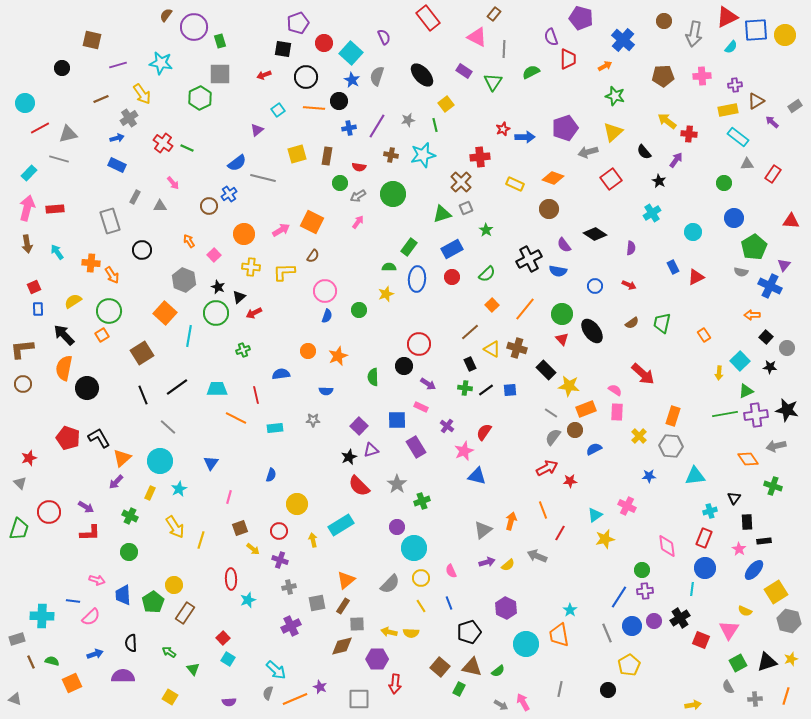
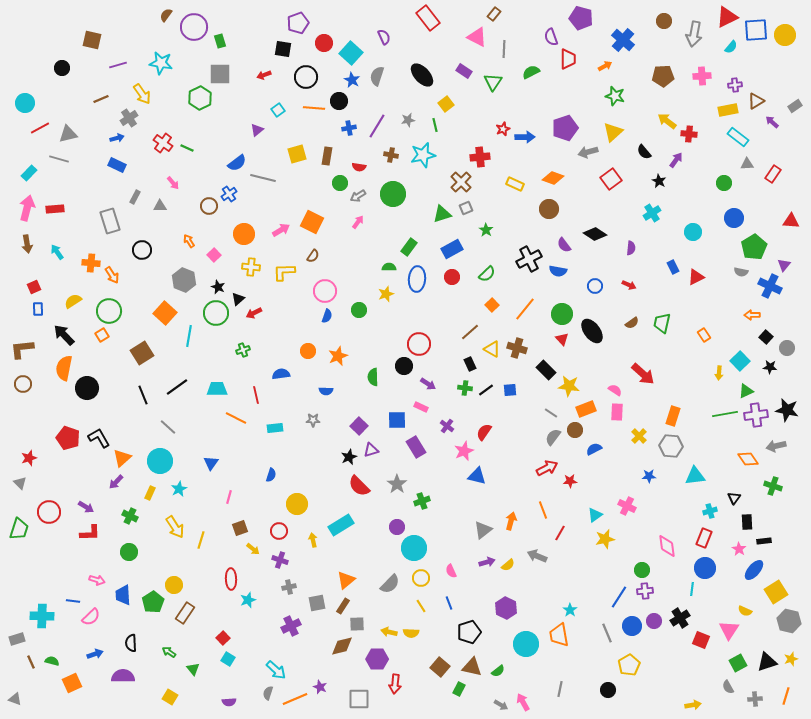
black triangle at (239, 297): moved 1 px left, 2 px down
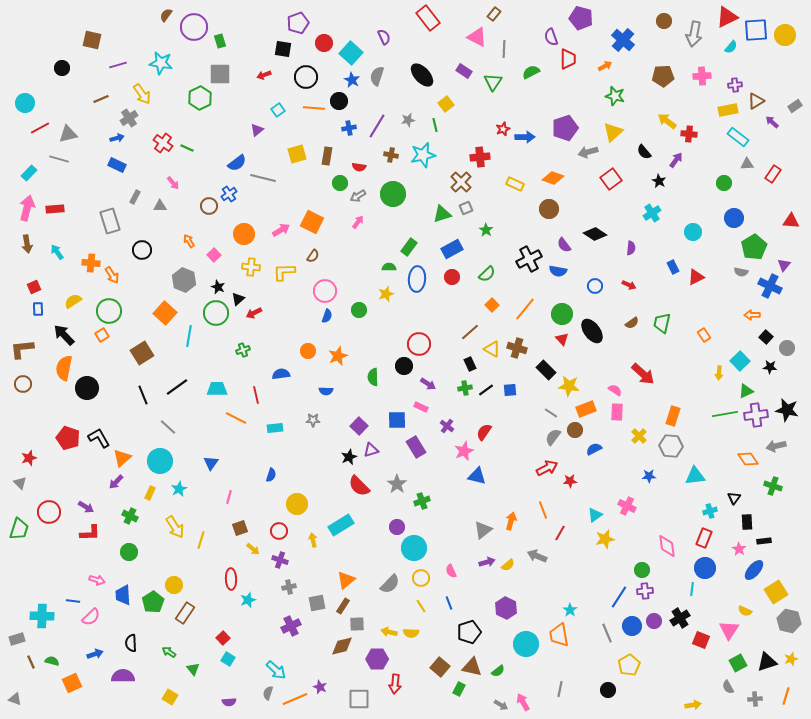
green cross at (465, 388): rotated 16 degrees counterclockwise
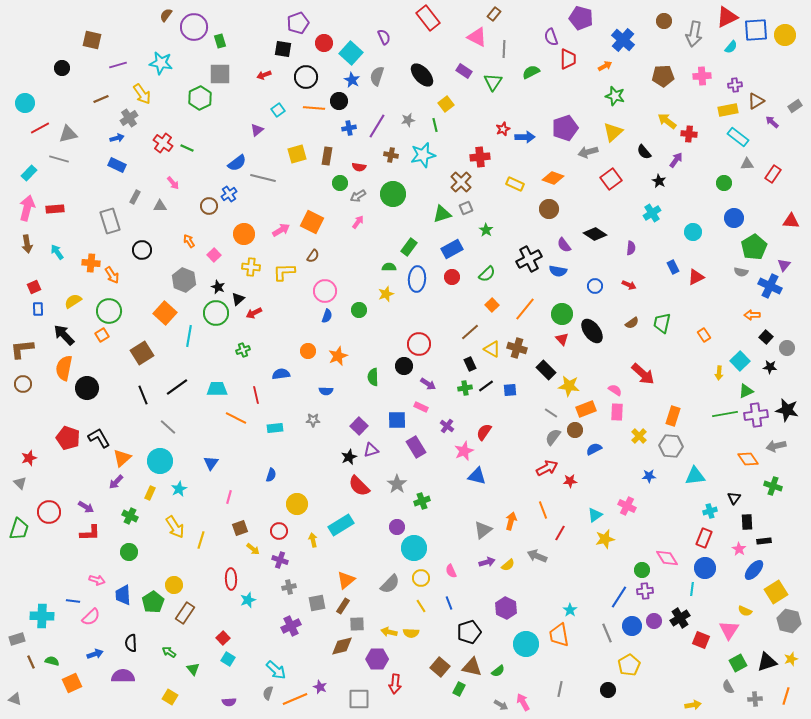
black line at (486, 390): moved 4 px up
pink diamond at (667, 546): moved 12 px down; rotated 25 degrees counterclockwise
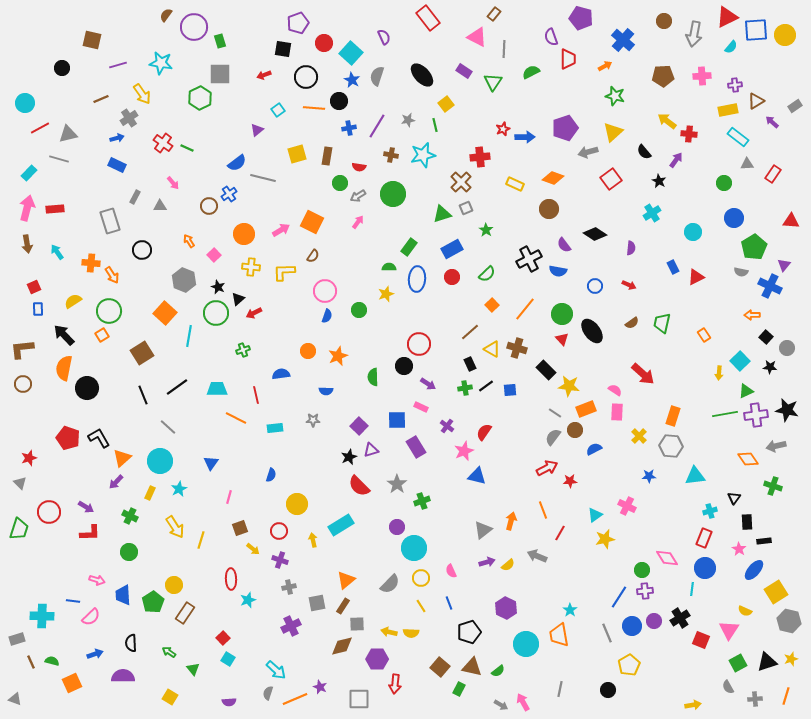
gray line at (551, 413): moved 4 px right
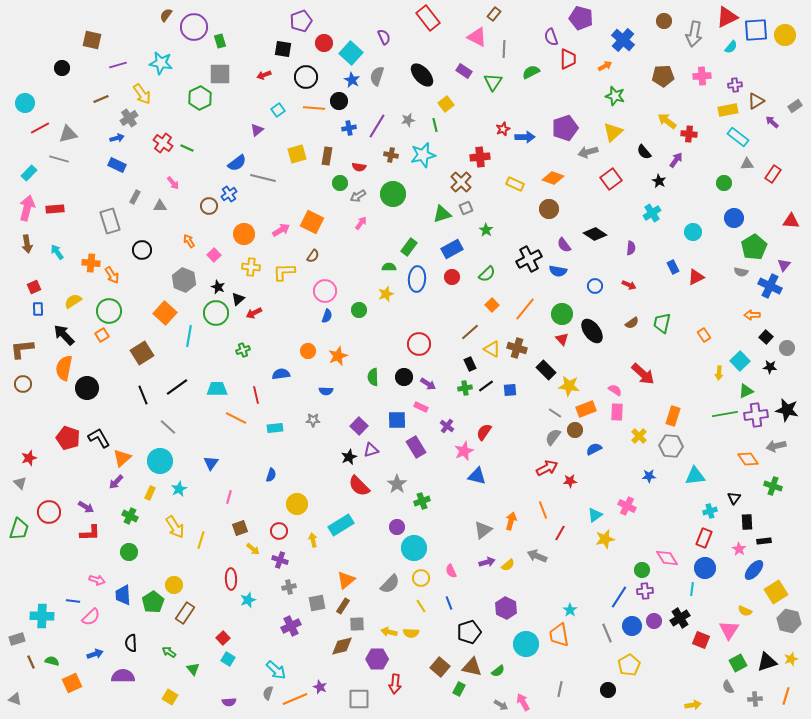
purple pentagon at (298, 23): moved 3 px right, 2 px up
pink arrow at (358, 222): moved 3 px right, 1 px down
black circle at (404, 366): moved 11 px down
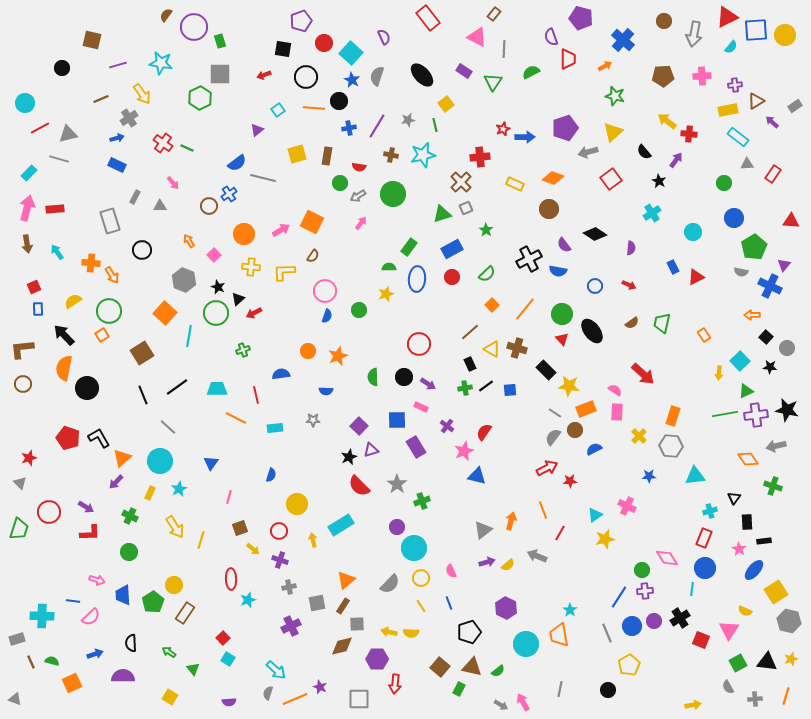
black triangle at (767, 662): rotated 25 degrees clockwise
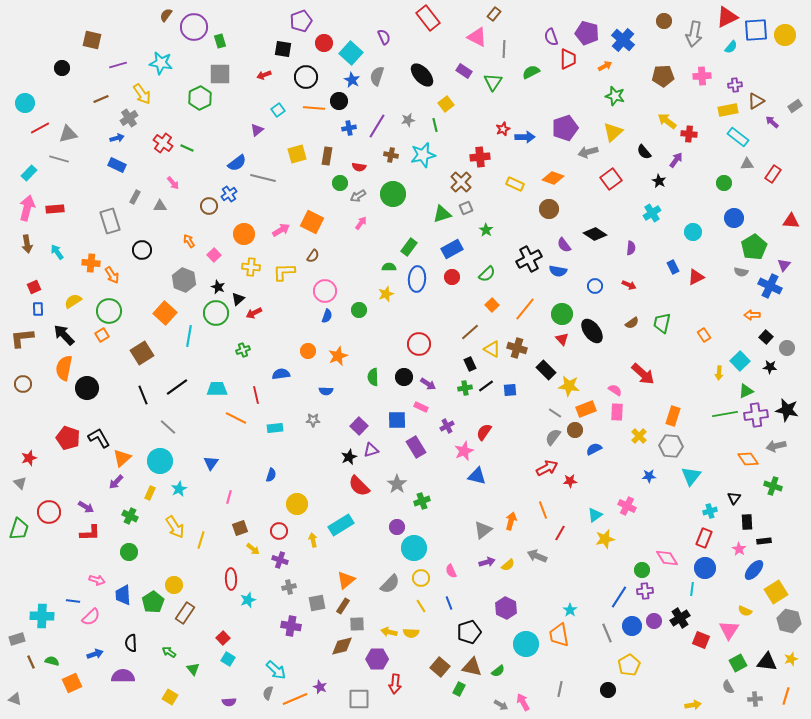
purple pentagon at (581, 18): moved 6 px right, 15 px down
brown L-shape at (22, 349): moved 11 px up
purple cross at (447, 426): rotated 24 degrees clockwise
cyan triangle at (695, 476): moved 4 px left; rotated 45 degrees counterclockwise
purple cross at (291, 626): rotated 36 degrees clockwise
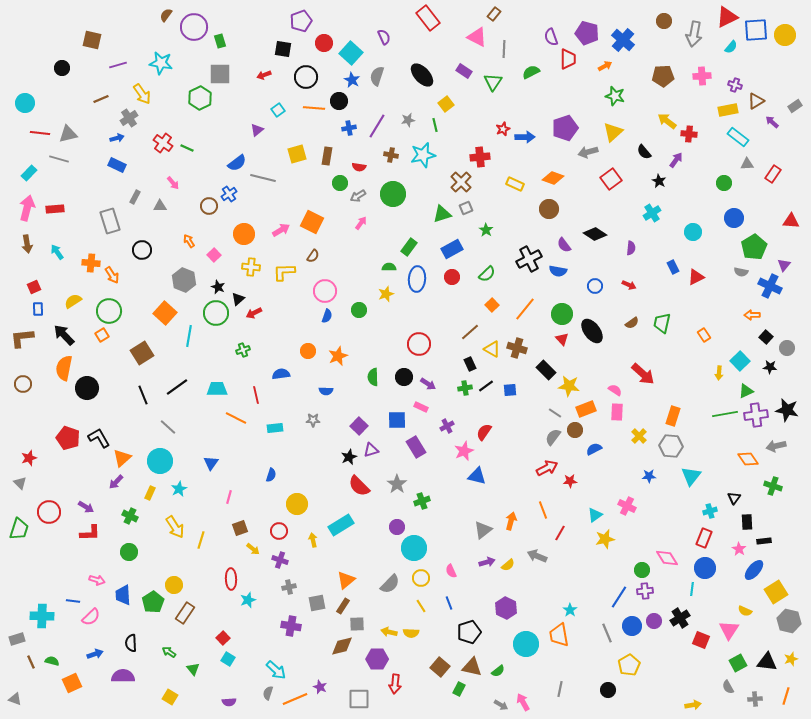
purple cross at (735, 85): rotated 24 degrees clockwise
red line at (40, 128): moved 5 px down; rotated 36 degrees clockwise
